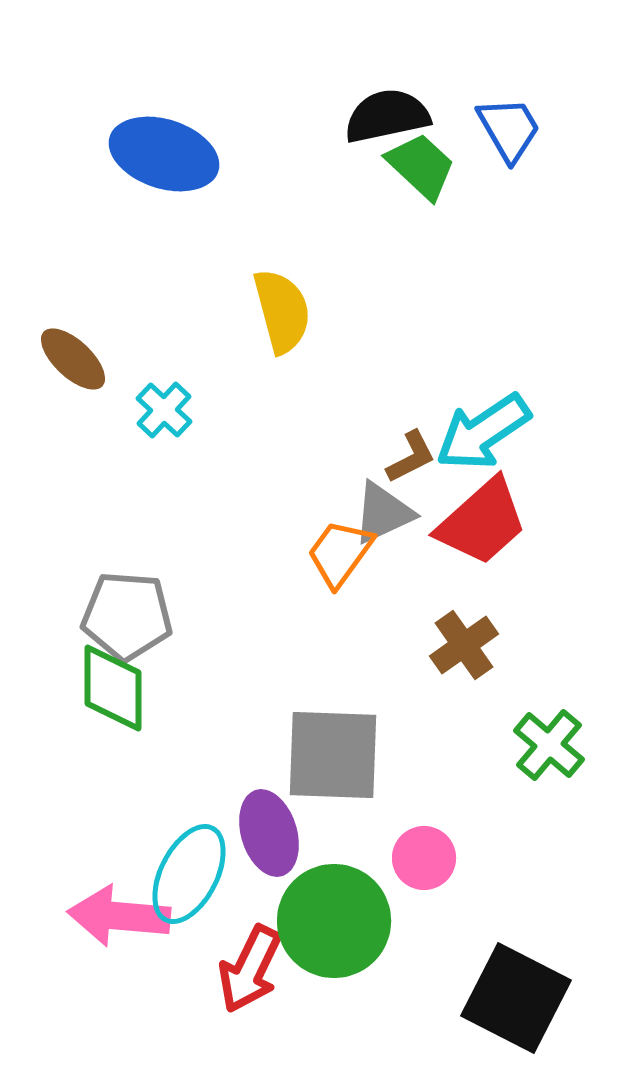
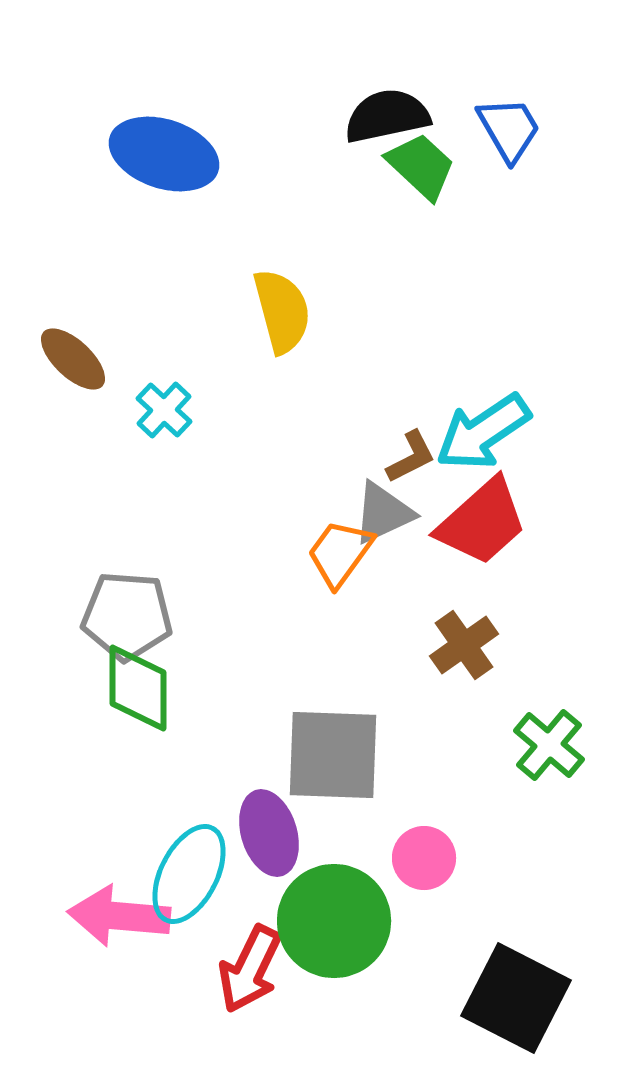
green diamond: moved 25 px right
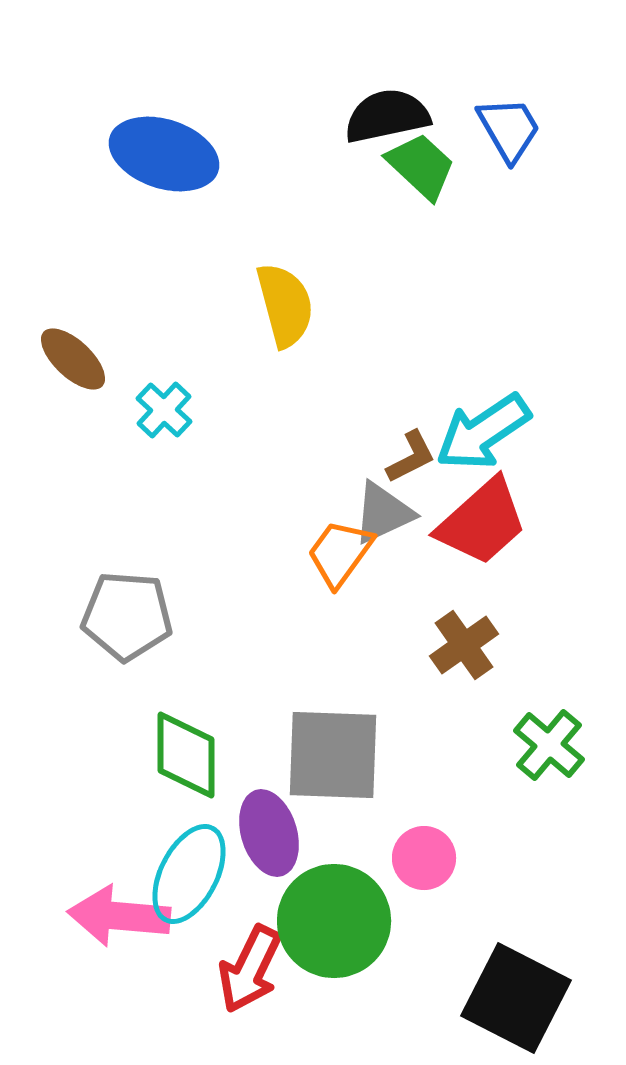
yellow semicircle: moved 3 px right, 6 px up
green diamond: moved 48 px right, 67 px down
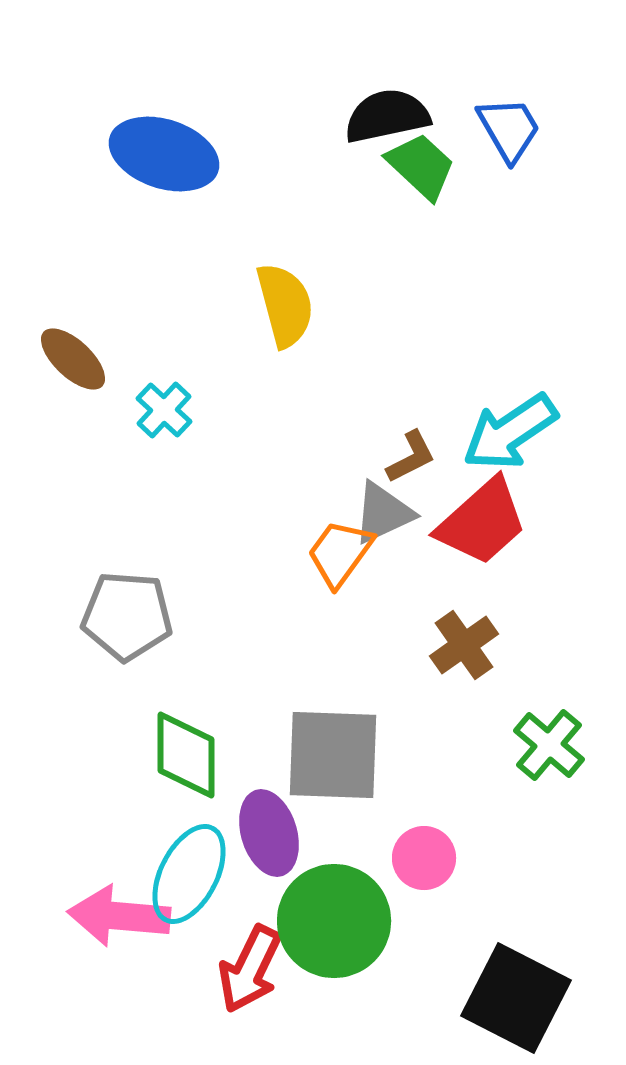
cyan arrow: moved 27 px right
